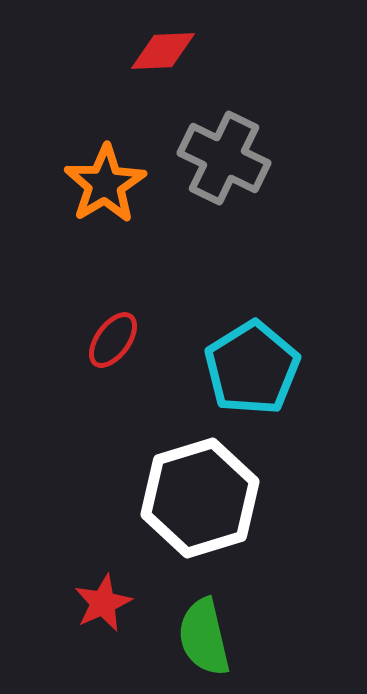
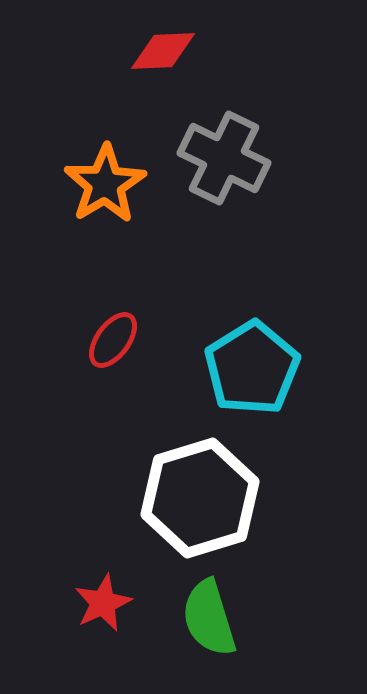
green semicircle: moved 5 px right, 19 px up; rotated 4 degrees counterclockwise
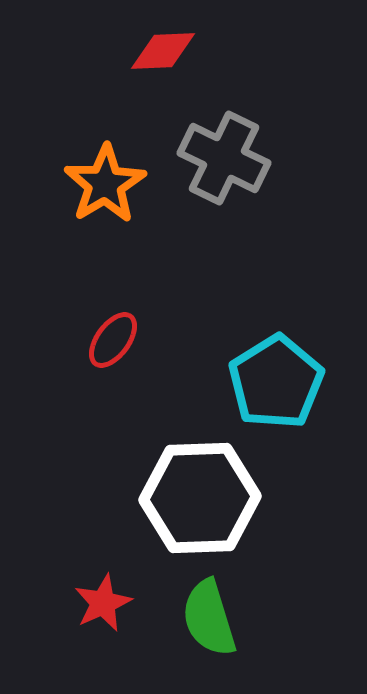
cyan pentagon: moved 24 px right, 14 px down
white hexagon: rotated 15 degrees clockwise
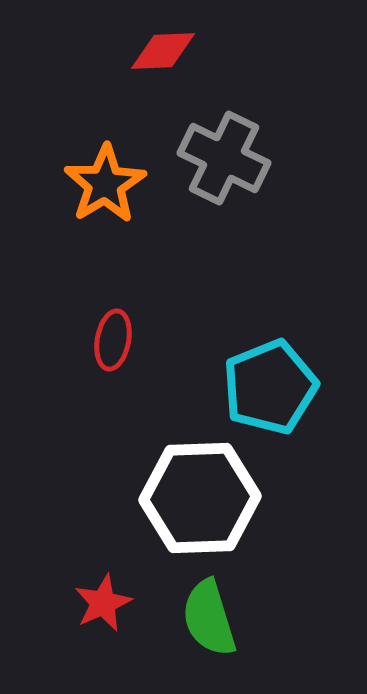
red ellipse: rotated 26 degrees counterclockwise
cyan pentagon: moved 6 px left, 5 px down; rotated 10 degrees clockwise
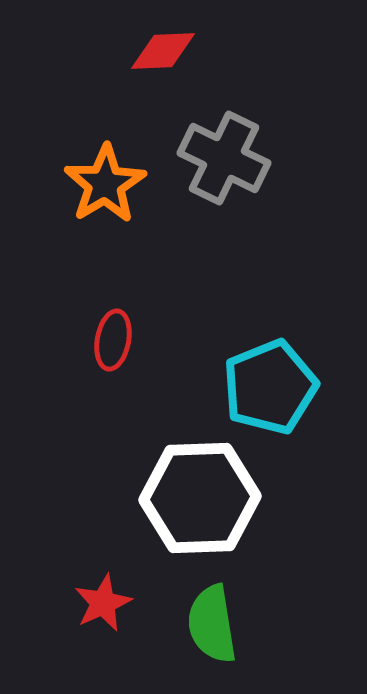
green semicircle: moved 3 px right, 6 px down; rotated 8 degrees clockwise
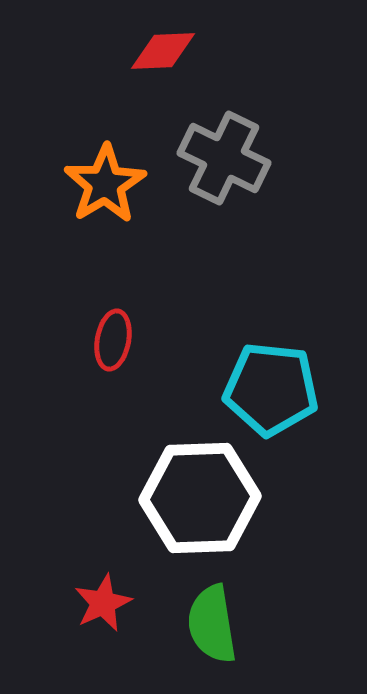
cyan pentagon: moved 1 px right, 2 px down; rotated 28 degrees clockwise
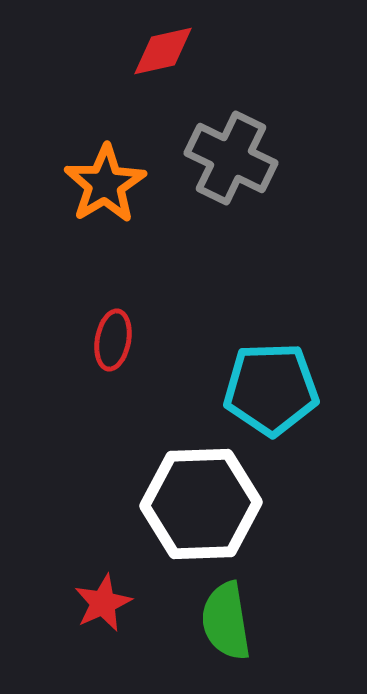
red diamond: rotated 10 degrees counterclockwise
gray cross: moved 7 px right
cyan pentagon: rotated 8 degrees counterclockwise
white hexagon: moved 1 px right, 6 px down
green semicircle: moved 14 px right, 3 px up
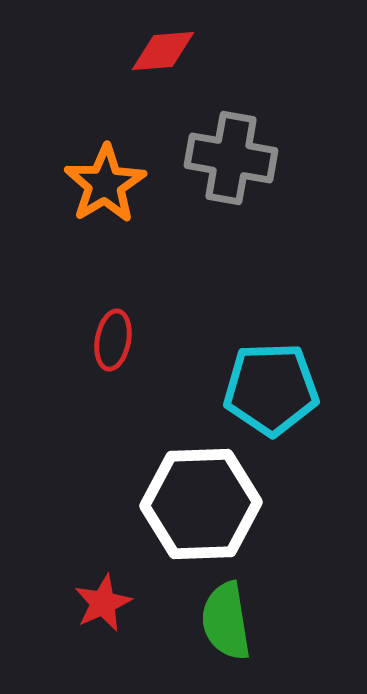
red diamond: rotated 8 degrees clockwise
gray cross: rotated 16 degrees counterclockwise
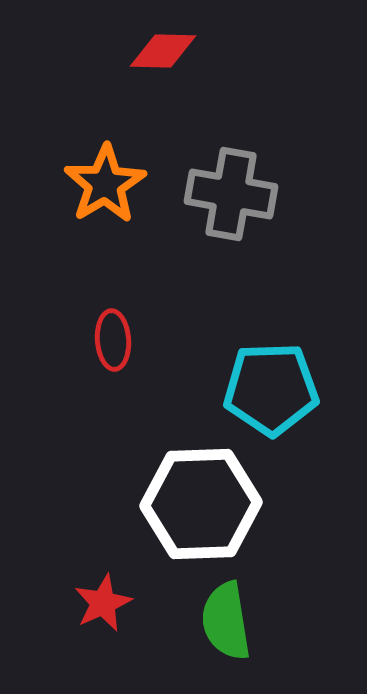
red diamond: rotated 6 degrees clockwise
gray cross: moved 36 px down
red ellipse: rotated 14 degrees counterclockwise
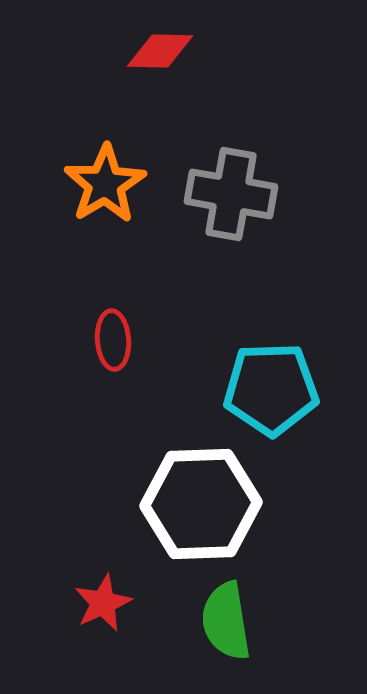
red diamond: moved 3 px left
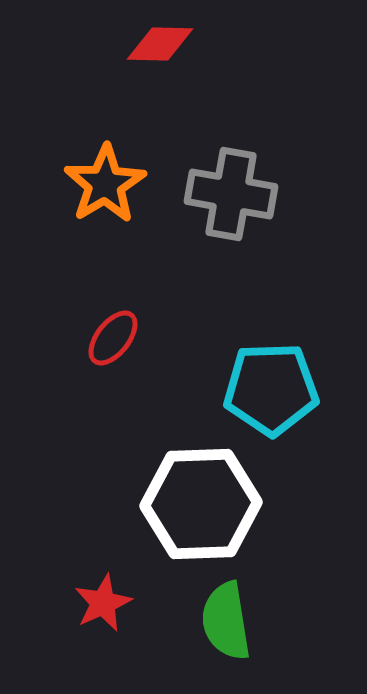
red diamond: moved 7 px up
red ellipse: moved 2 px up; rotated 42 degrees clockwise
